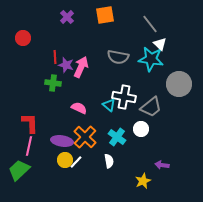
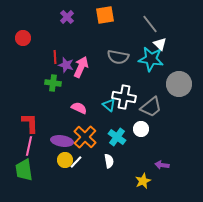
green trapezoid: moved 5 px right; rotated 55 degrees counterclockwise
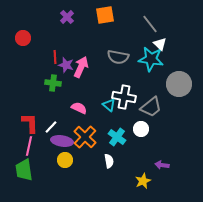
white line: moved 25 px left, 35 px up
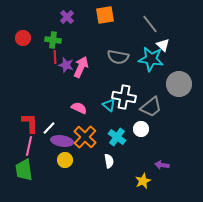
white triangle: moved 3 px right, 1 px down
green cross: moved 43 px up
white line: moved 2 px left, 1 px down
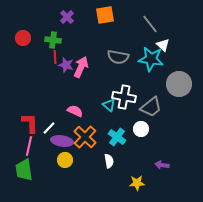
pink semicircle: moved 4 px left, 3 px down
yellow star: moved 6 px left, 2 px down; rotated 21 degrees clockwise
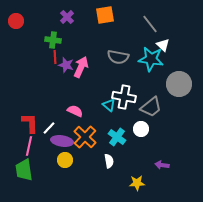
red circle: moved 7 px left, 17 px up
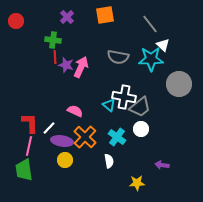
cyan star: rotated 10 degrees counterclockwise
gray trapezoid: moved 11 px left
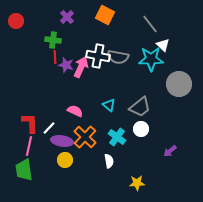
orange square: rotated 36 degrees clockwise
white cross: moved 26 px left, 41 px up
purple arrow: moved 8 px right, 14 px up; rotated 48 degrees counterclockwise
